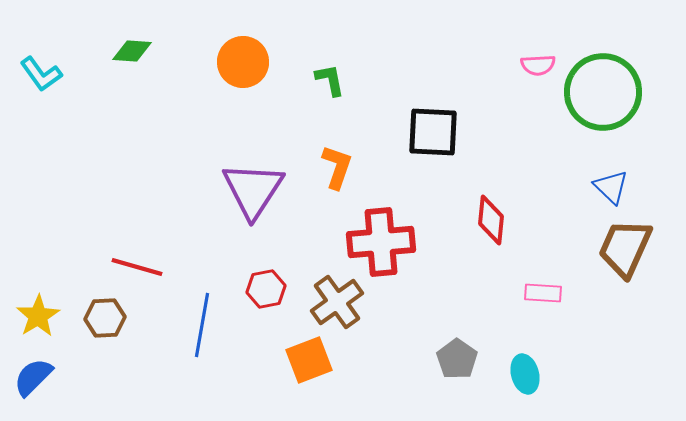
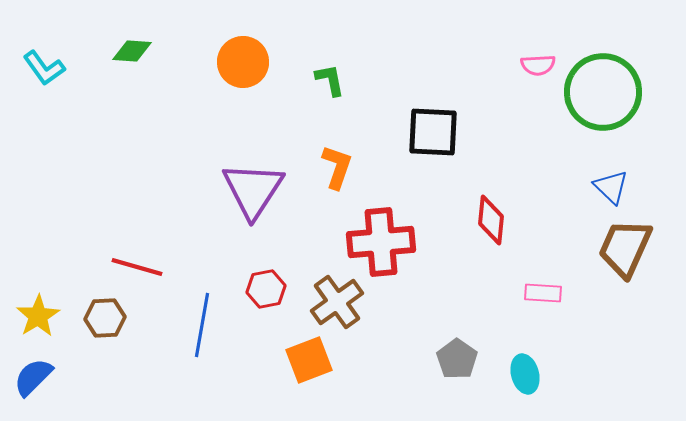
cyan L-shape: moved 3 px right, 6 px up
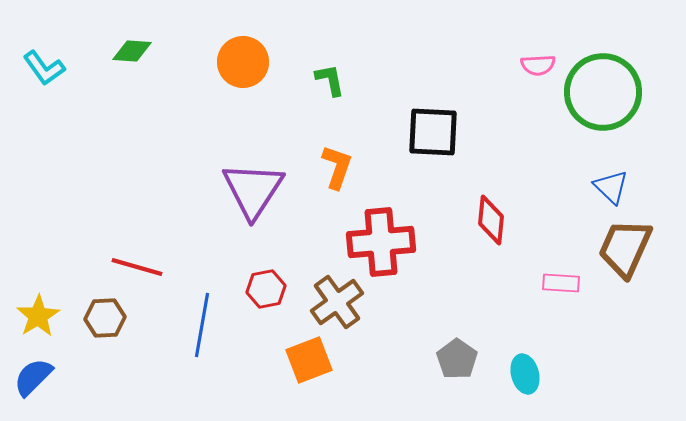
pink rectangle: moved 18 px right, 10 px up
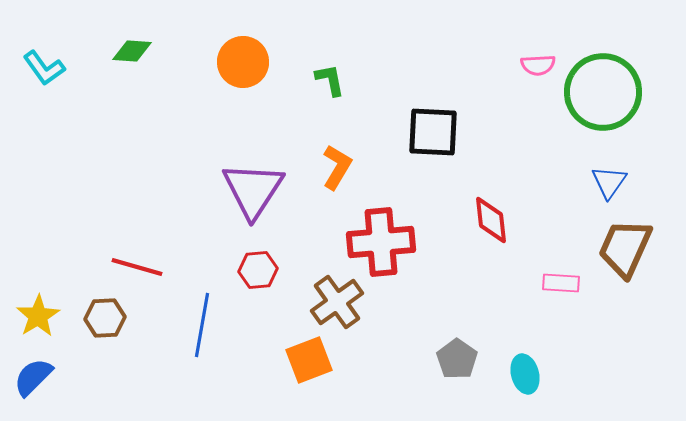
orange L-shape: rotated 12 degrees clockwise
blue triangle: moved 2 px left, 5 px up; rotated 21 degrees clockwise
red diamond: rotated 12 degrees counterclockwise
red hexagon: moved 8 px left, 19 px up; rotated 6 degrees clockwise
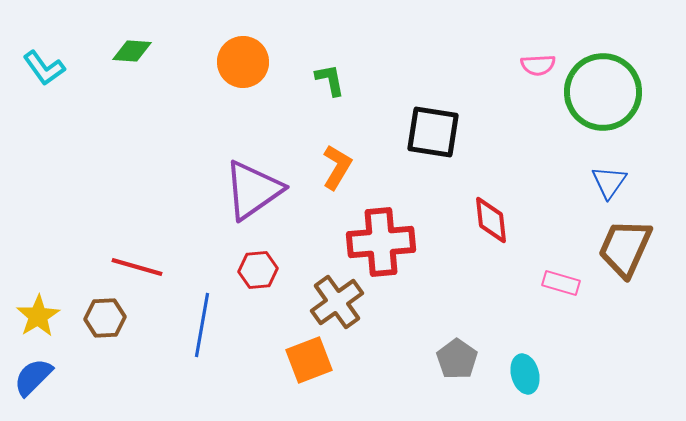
black square: rotated 6 degrees clockwise
purple triangle: rotated 22 degrees clockwise
pink rectangle: rotated 12 degrees clockwise
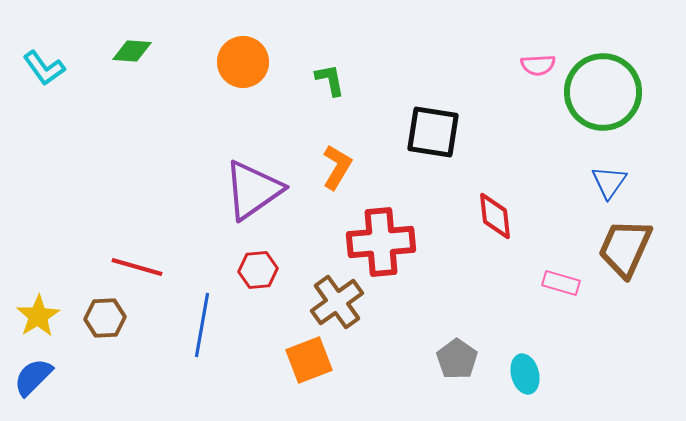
red diamond: moved 4 px right, 4 px up
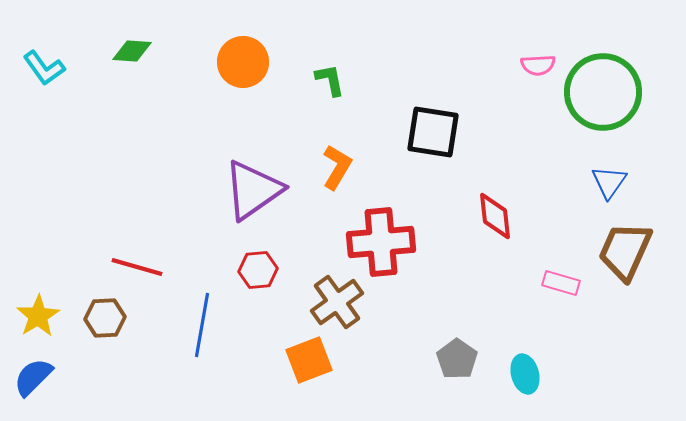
brown trapezoid: moved 3 px down
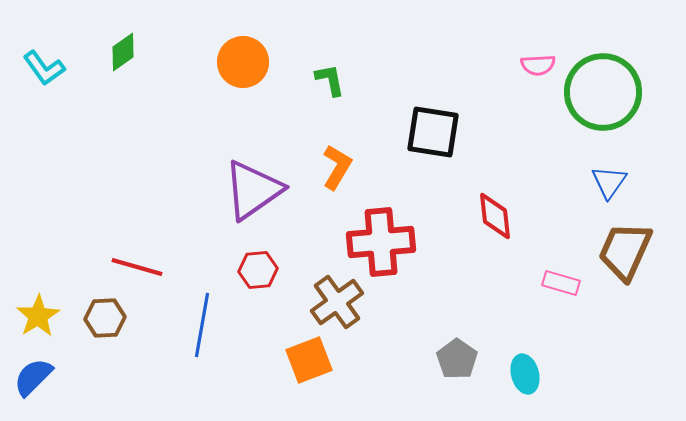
green diamond: moved 9 px left, 1 px down; rotated 39 degrees counterclockwise
